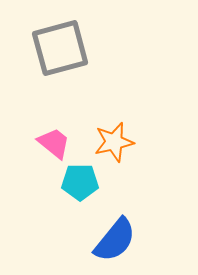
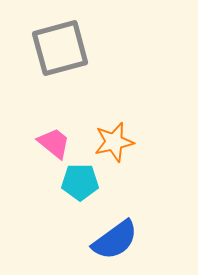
blue semicircle: rotated 15 degrees clockwise
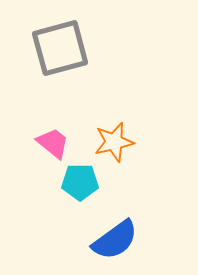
pink trapezoid: moved 1 px left
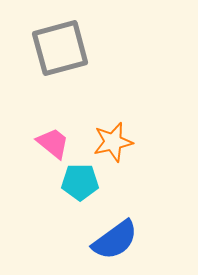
orange star: moved 1 px left
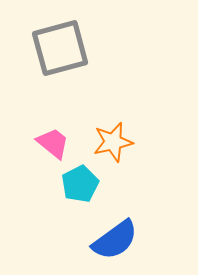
cyan pentagon: moved 2 px down; rotated 27 degrees counterclockwise
